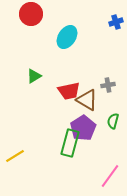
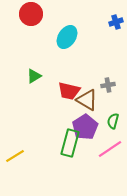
red trapezoid: rotated 25 degrees clockwise
purple pentagon: moved 2 px right, 1 px up
pink line: moved 27 px up; rotated 20 degrees clockwise
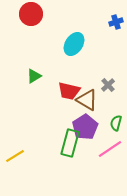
cyan ellipse: moved 7 px right, 7 px down
gray cross: rotated 32 degrees counterclockwise
green semicircle: moved 3 px right, 2 px down
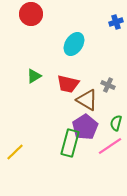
gray cross: rotated 24 degrees counterclockwise
red trapezoid: moved 1 px left, 7 px up
pink line: moved 3 px up
yellow line: moved 4 px up; rotated 12 degrees counterclockwise
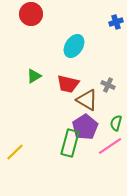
cyan ellipse: moved 2 px down
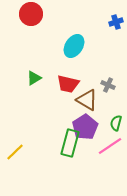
green triangle: moved 2 px down
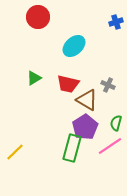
red circle: moved 7 px right, 3 px down
cyan ellipse: rotated 15 degrees clockwise
green rectangle: moved 2 px right, 5 px down
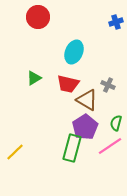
cyan ellipse: moved 6 px down; rotated 25 degrees counterclockwise
